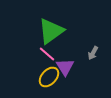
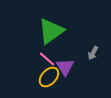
pink line: moved 5 px down
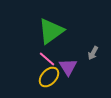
purple triangle: moved 3 px right
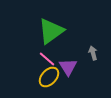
gray arrow: rotated 136 degrees clockwise
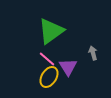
yellow ellipse: rotated 10 degrees counterclockwise
